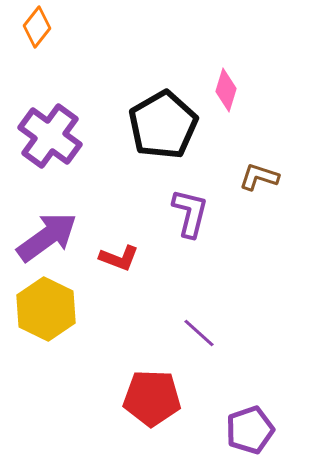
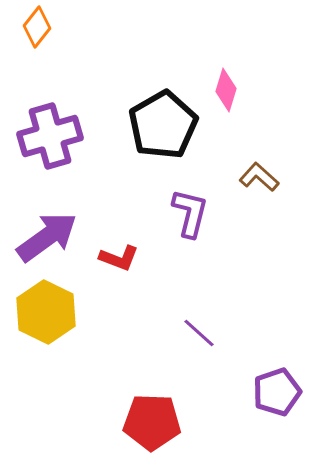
purple cross: rotated 38 degrees clockwise
brown L-shape: rotated 24 degrees clockwise
yellow hexagon: moved 3 px down
red pentagon: moved 24 px down
purple pentagon: moved 27 px right, 38 px up
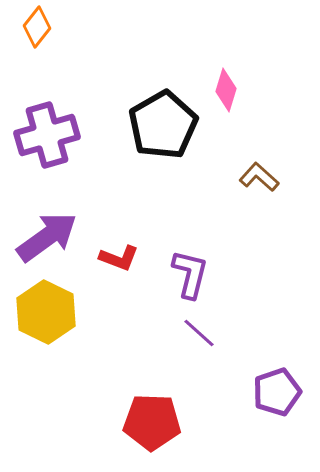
purple cross: moved 3 px left, 1 px up
purple L-shape: moved 61 px down
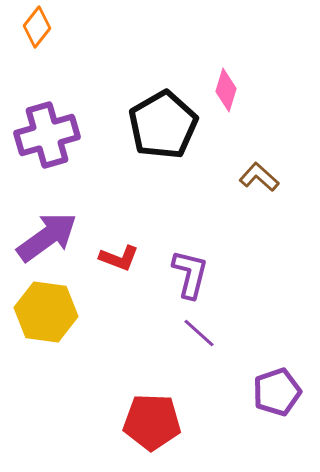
yellow hexagon: rotated 18 degrees counterclockwise
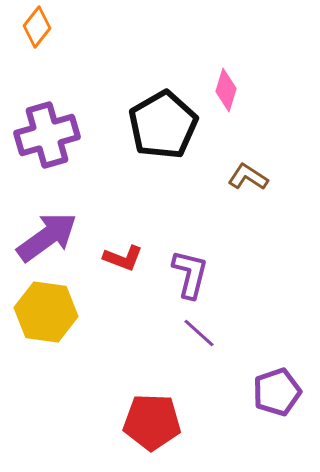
brown L-shape: moved 11 px left; rotated 9 degrees counterclockwise
red L-shape: moved 4 px right
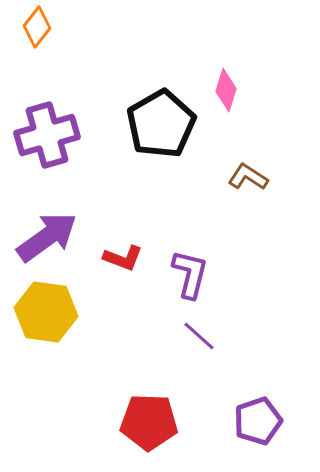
black pentagon: moved 2 px left, 1 px up
purple line: moved 3 px down
purple pentagon: moved 19 px left, 29 px down
red pentagon: moved 3 px left
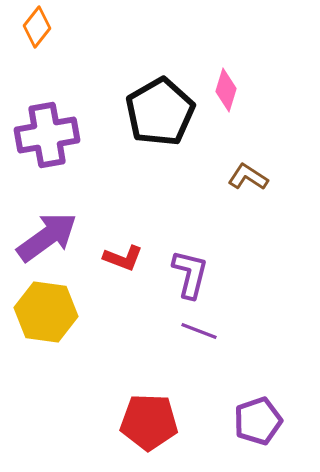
black pentagon: moved 1 px left, 12 px up
purple cross: rotated 6 degrees clockwise
purple line: moved 5 px up; rotated 21 degrees counterclockwise
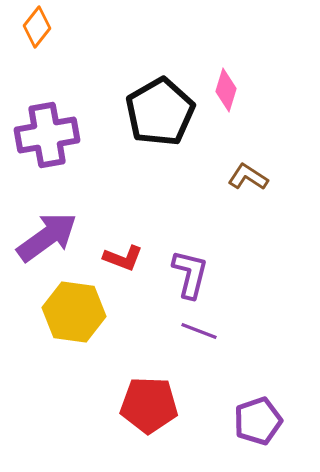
yellow hexagon: moved 28 px right
red pentagon: moved 17 px up
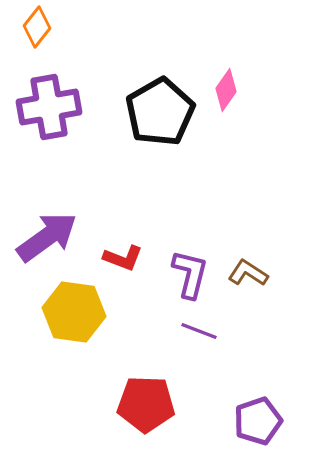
pink diamond: rotated 18 degrees clockwise
purple cross: moved 2 px right, 28 px up
brown L-shape: moved 96 px down
red pentagon: moved 3 px left, 1 px up
